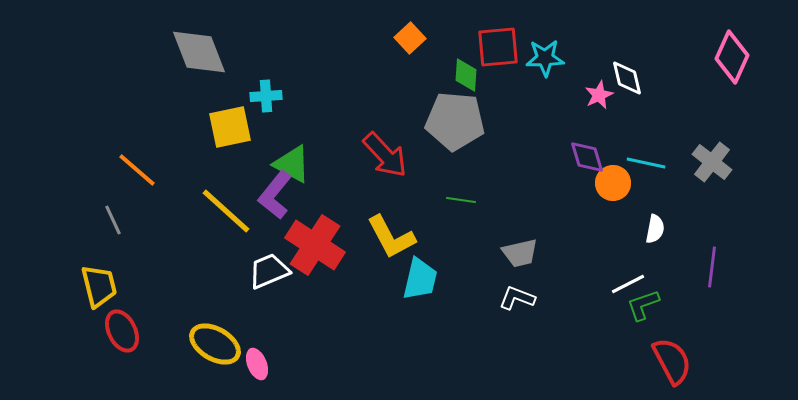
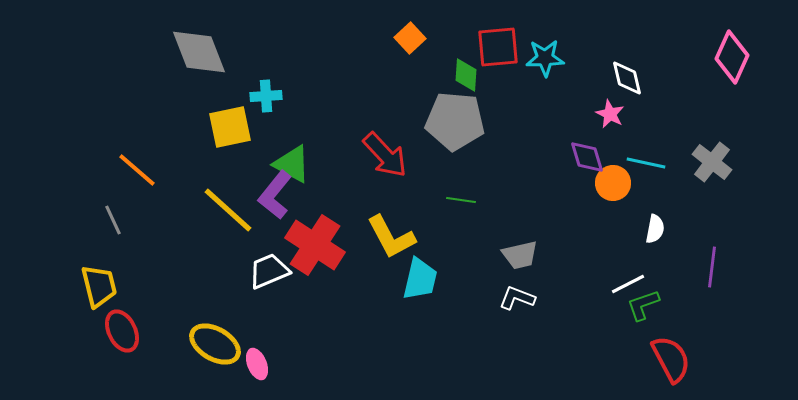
pink star: moved 11 px right, 19 px down; rotated 20 degrees counterclockwise
yellow line: moved 2 px right, 1 px up
gray trapezoid: moved 2 px down
red semicircle: moved 1 px left, 2 px up
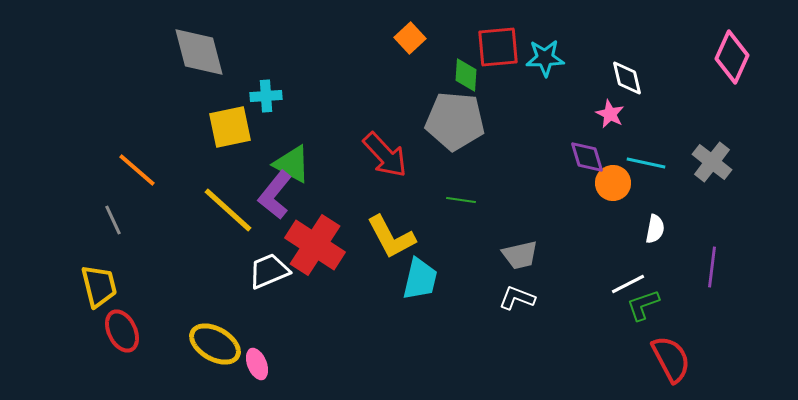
gray diamond: rotated 6 degrees clockwise
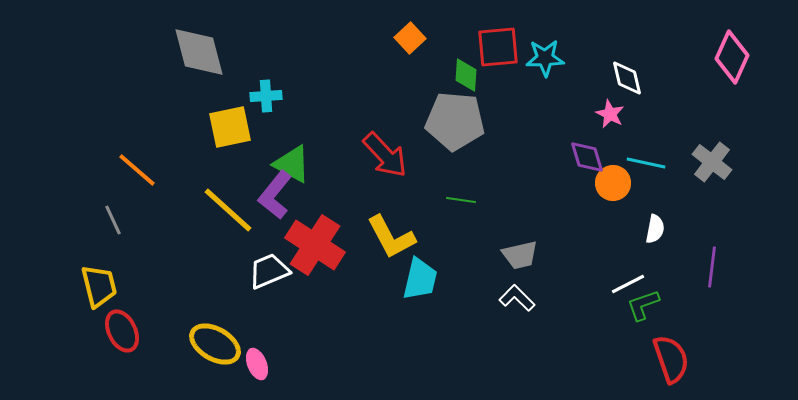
white L-shape: rotated 24 degrees clockwise
red semicircle: rotated 9 degrees clockwise
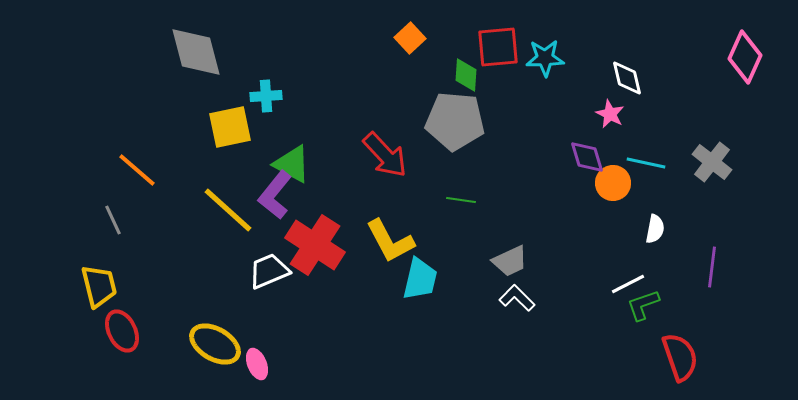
gray diamond: moved 3 px left
pink diamond: moved 13 px right
yellow L-shape: moved 1 px left, 4 px down
gray trapezoid: moved 10 px left, 6 px down; rotated 12 degrees counterclockwise
red semicircle: moved 9 px right, 2 px up
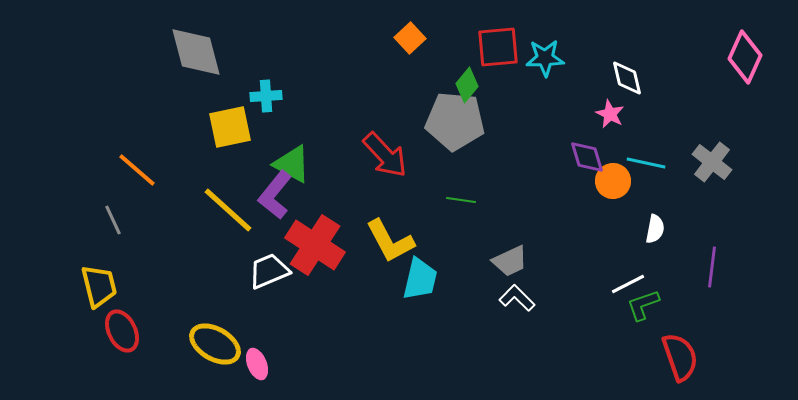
green diamond: moved 1 px right, 10 px down; rotated 36 degrees clockwise
orange circle: moved 2 px up
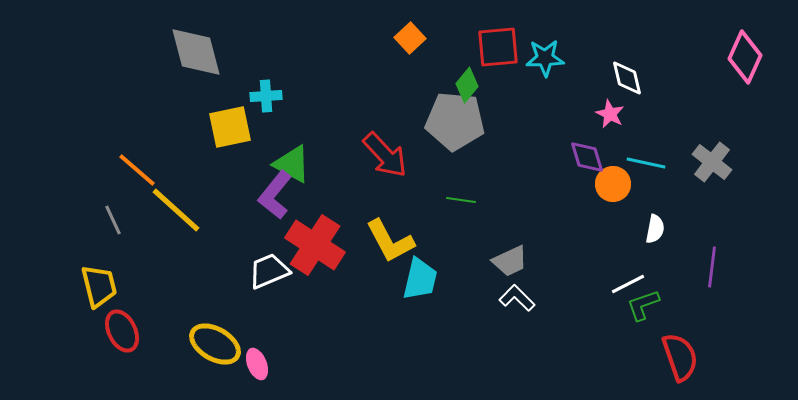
orange circle: moved 3 px down
yellow line: moved 52 px left
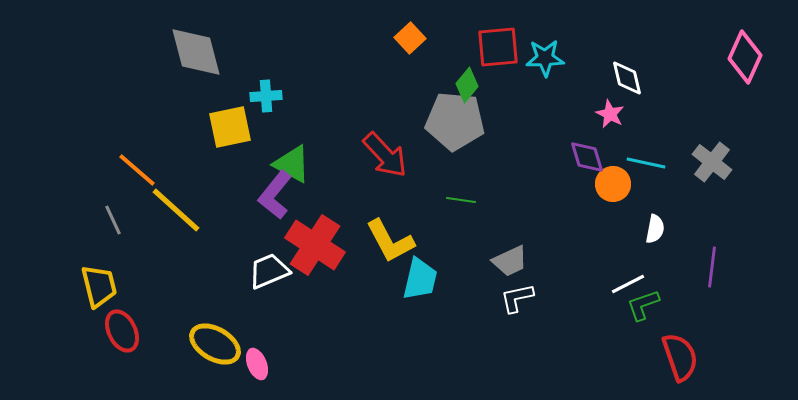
white L-shape: rotated 57 degrees counterclockwise
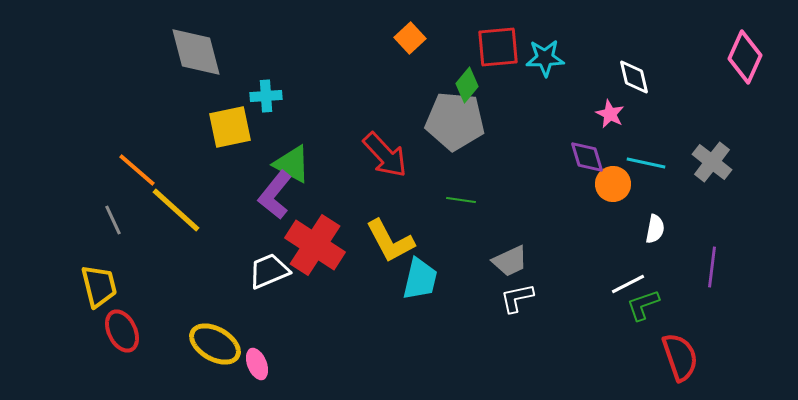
white diamond: moved 7 px right, 1 px up
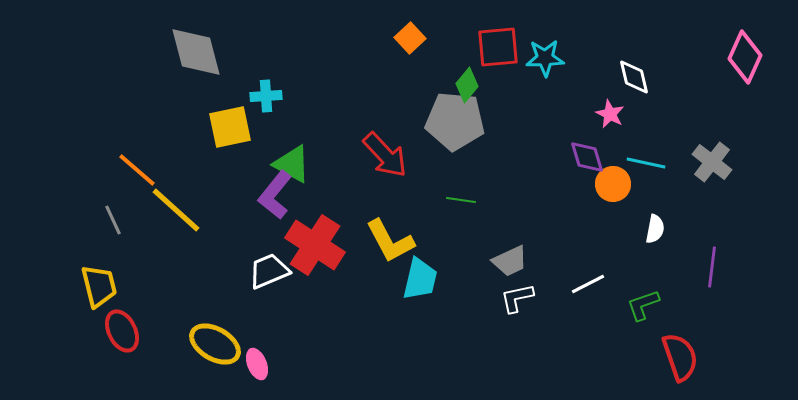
white line: moved 40 px left
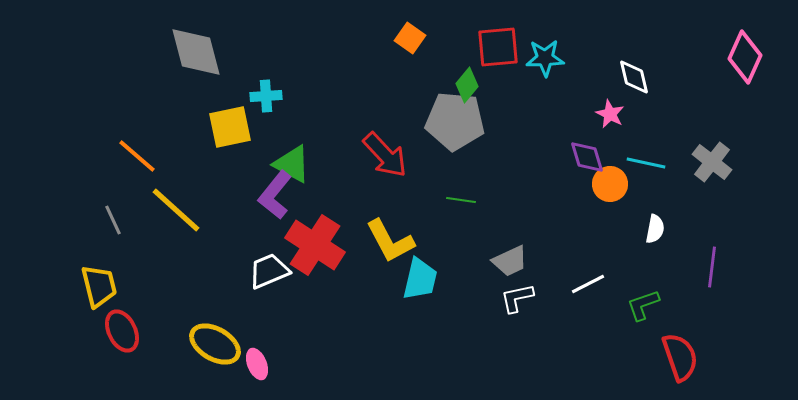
orange square: rotated 12 degrees counterclockwise
orange line: moved 14 px up
orange circle: moved 3 px left
